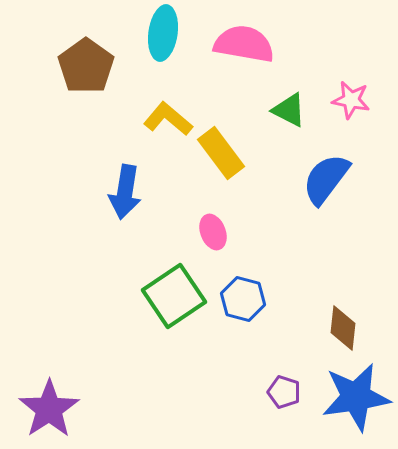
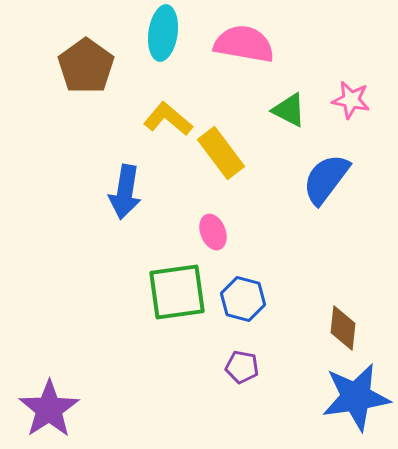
green square: moved 3 px right, 4 px up; rotated 26 degrees clockwise
purple pentagon: moved 42 px left, 25 px up; rotated 8 degrees counterclockwise
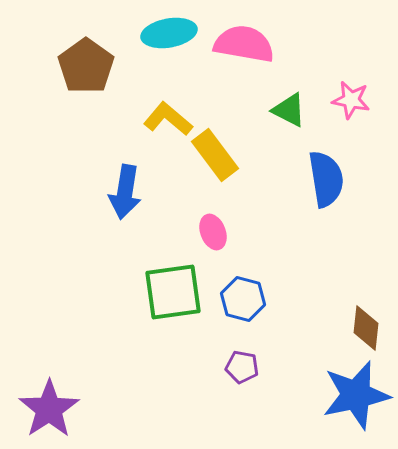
cyan ellipse: moved 6 px right; rotated 72 degrees clockwise
yellow rectangle: moved 6 px left, 2 px down
blue semicircle: rotated 134 degrees clockwise
green square: moved 4 px left
brown diamond: moved 23 px right
blue star: moved 2 px up; rotated 4 degrees counterclockwise
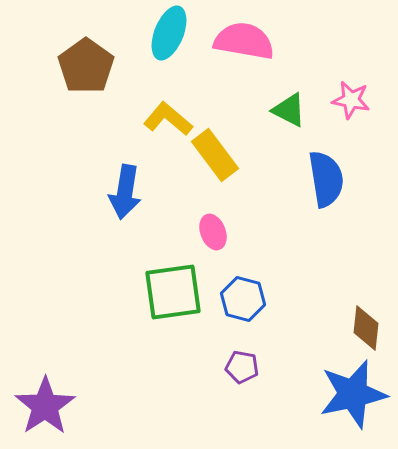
cyan ellipse: rotated 58 degrees counterclockwise
pink semicircle: moved 3 px up
blue star: moved 3 px left, 1 px up
purple star: moved 4 px left, 3 px up
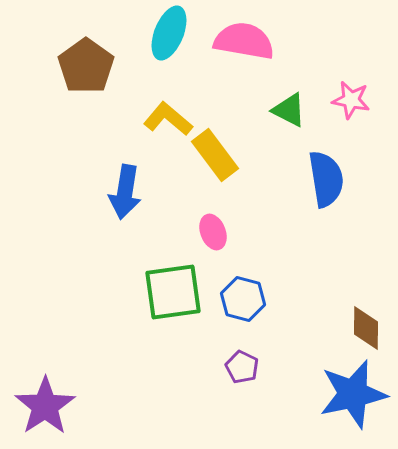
brown diamond: rotated 6 degrees counterclockwise
purple pentagon: rotated 16 degrees clockwise
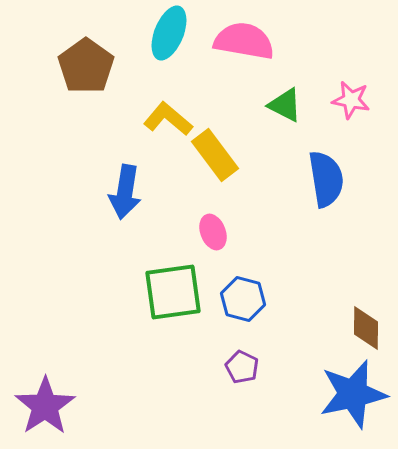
green triangle: moved 4 px left, 5 px up
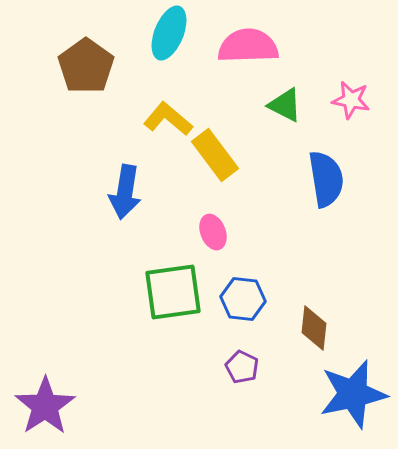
pink semicircle: moved 4 px right, 5 px down; rotated 12 degrees counterclockwise
blue hexagon: rotated 9 degrees counterclockwise
brown diamond: moved 52 px left; rotated 6 degrees clockwise
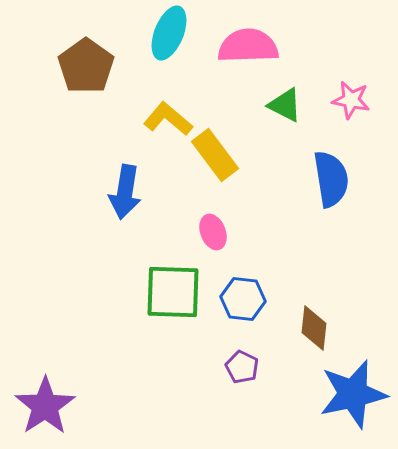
blue semicircle: moved 5 px right
green square: rotated 10 degrees clockwise
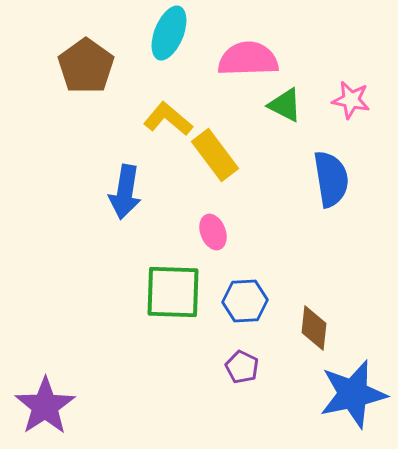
pink semicircle: moved 13 px down
blue hexagon: moved 2 px right, 2 px down; rotated 9 degrees counterclockwise
